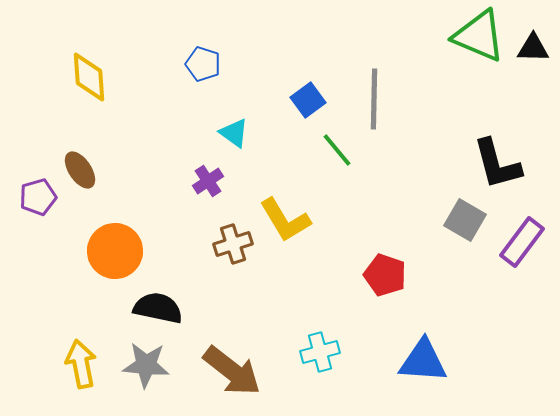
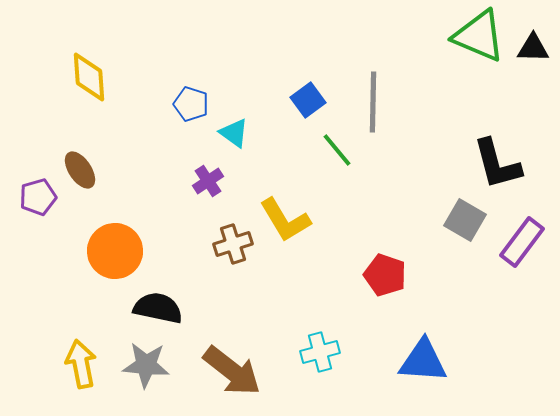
blue pentagon: moved 12 px left, 40 px down
gray line: moved 1 px left, 3 px down
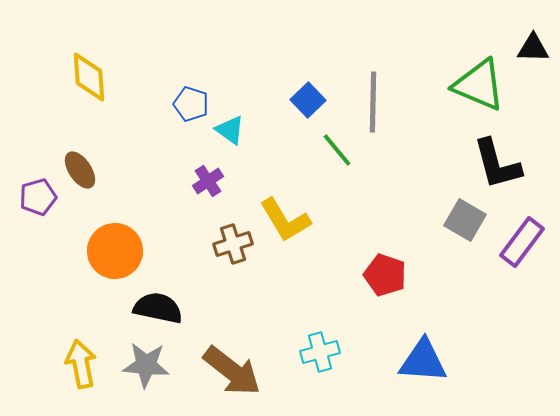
green triangle: moved 49 px down
blue square: rotated 8 degrees counterclockwise
cyan triangle: moved 4 px left, 3 px up
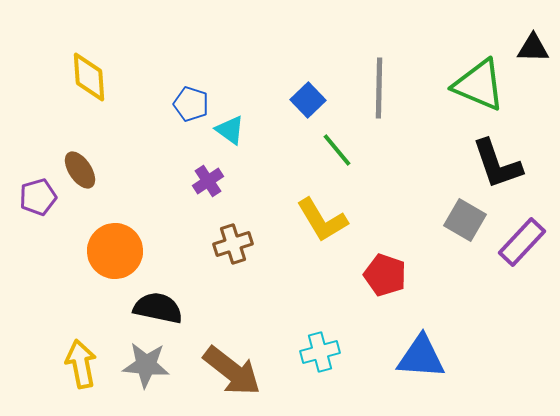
gray line: moved 6 px right, 14 px up
black L-shape: rotated 4 degrees counterclockwise
yellow L-shape: moved 37 px right
purple rectangle: rotated 6 degrees clockwise
blue triangle: moved 2 px left, 4 px up
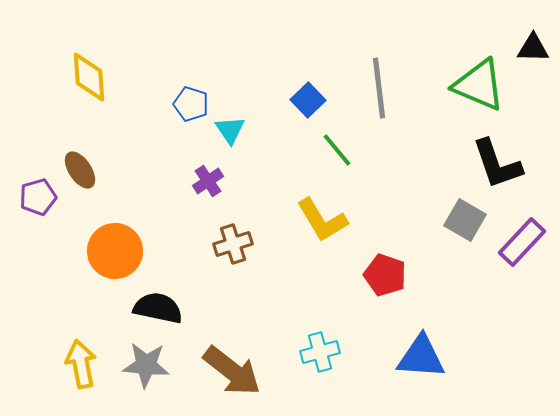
gray line: rotated 8 degrees counterclockwise
cyan triangle: rotated 20 degrees clockwise
